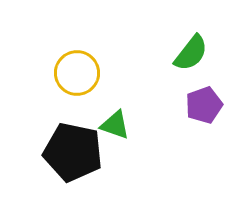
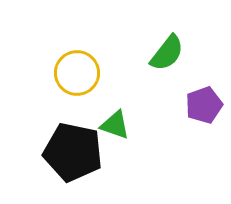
green semicircle: moved 24 px left
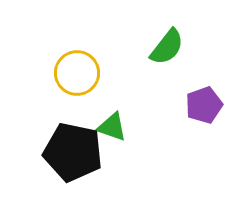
green semicircle: moved 6 px up
green triangle: moved 3 px left, 2 px down
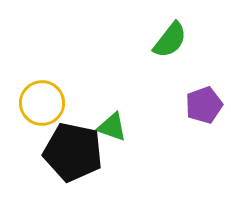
green semicircle: moved 3 px right, 7 px up
yellow circle: moved 35 px left, 30 px down
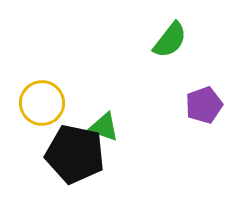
green triangle: moved 8 px left
black pentagon: moved 2 px right, 2 px down
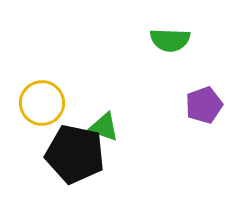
green semicircle: rotated 54 degrees clockwise
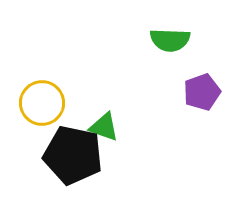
purple pentagon: moved 2 px left, 13 px up
black pentagon: moved 2 px left, 1 px down
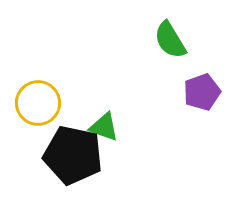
green semicircle: rotated 57 degrees clockwise
yellow circle: moved 4 px left
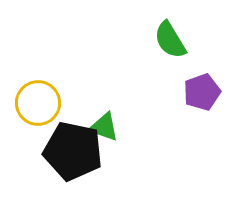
black pentagon: moved 4 px up
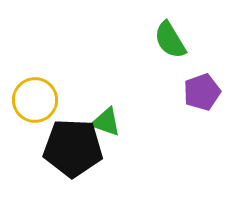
yellow circle: moved 3 px left, 3 px up
green triangle: moved 2 px right, 5 px up
black pentagon: moved 3 px up; rotated 10 degrees counterclockwise
